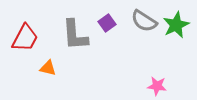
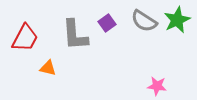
green star: moved 1 px right, 5 px up
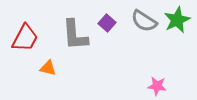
purple square: rotated 12 degrees counterclockwise
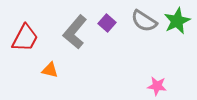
green star: moved 1 px down
gray L-shape: moved 3 px up; rotated 44 degrees clockwise
orange triangle: moved 2 px right, 2 px down
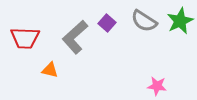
green star: moved 3 px right
gray L-shape: moved 5 px down; rotated 8 degrees clockwise
red trapezoid: rotated 64 degrees clockwise
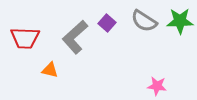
green star: rotated 24 degrees clockwise
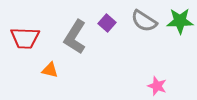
gray L-shape: rotated 16 degrees counterclockwise
pink star: rotated 12 degrees clockwise
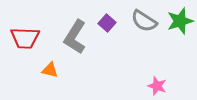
green star: rotated 16 degrees counterclockwise
